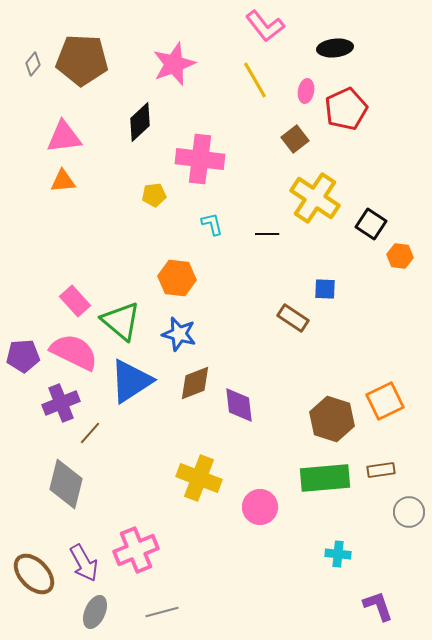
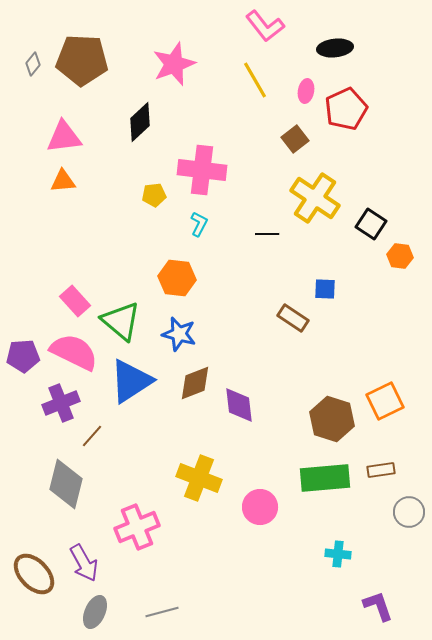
pink cross at (200, 159): moved 2 px right, 11 px down
cyan L-shape at (212, 224): moved 13 px left; rotated 40 degrees clockwise
brown line at (90, 433): moved 2 px right, 3 px down
pink cross at (136, 550): moved 1 px right, 23 px up
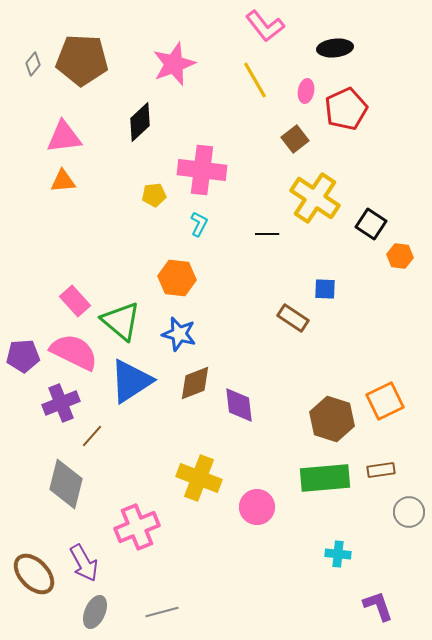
pink circle at (260, 507): moved 3 px left
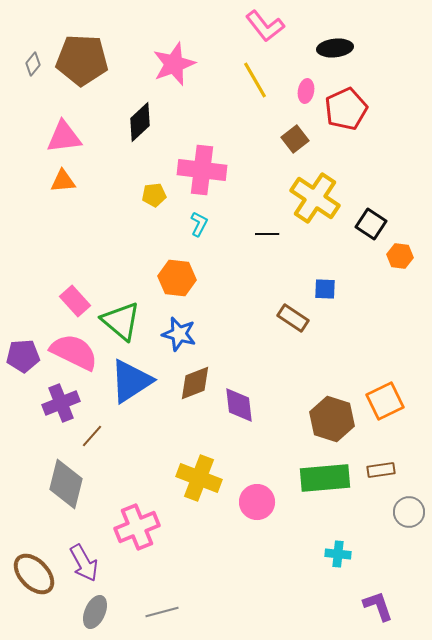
pink circle at (257, 507): moved 5 px up
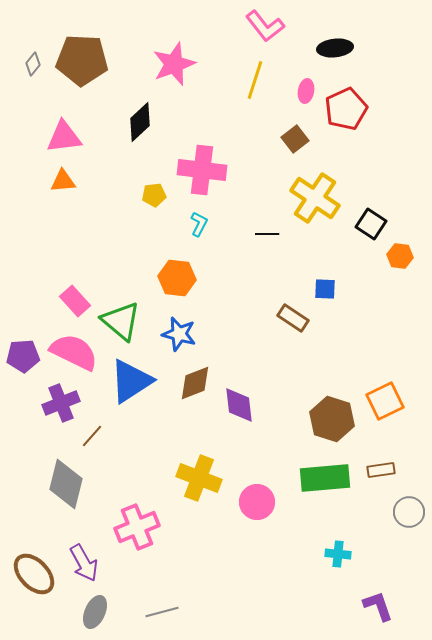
yellow line at (255, 80): rotated 48 degrees clockwise
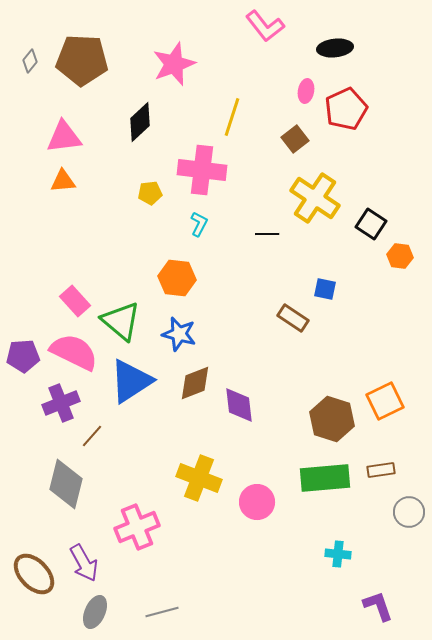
gray diamond at (33, 64): moved 3 px left, 3 px up
yellow line at (255, 80): moved 23 px left, 37 px down
yellow pentagon at (154, 195): moved 4 px left, 2 px up
blue square at (325, 289): rotated 10 degrees clockwise
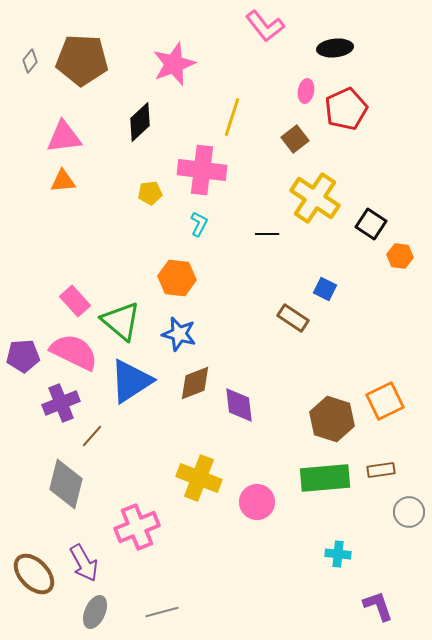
blue square at (325, 289): rotated 15 degrees clockwise
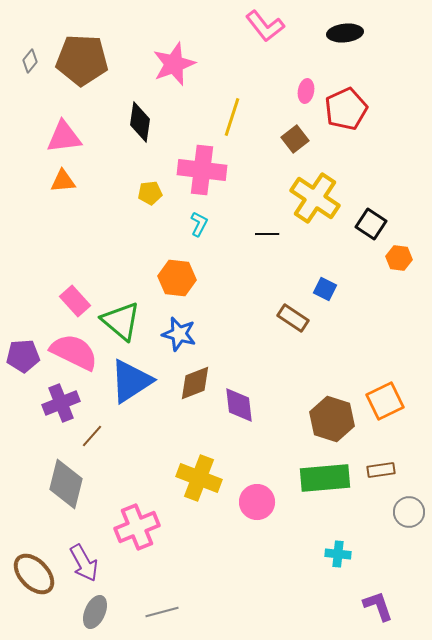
black ellipse at (335, 48): moved 10 px right, 15 px up
black diamond at (140, 122): rotated 39 degrees counterclockwise
orange hexagon at (400, 256): moved 1 px left, 2 px down
